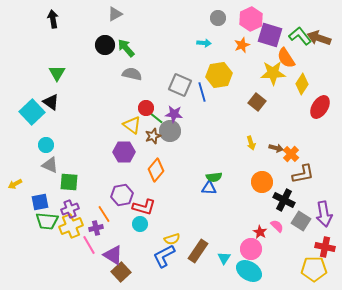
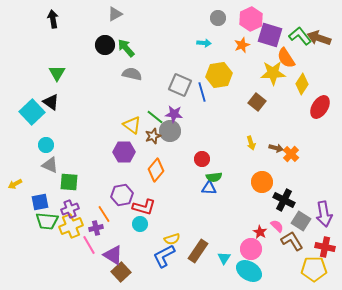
red circle at (146, 108): moved 56 px right, 51 px down
brown L-shape at (303, 174): moved 11 px left, 67 px down; rotated 110 degrees counterclockwise
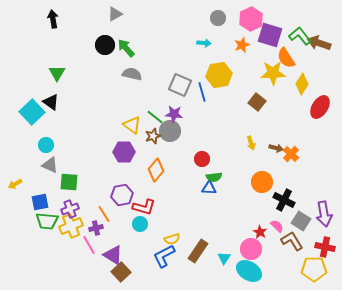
brown arrow at (319, 38): moved 5 px down
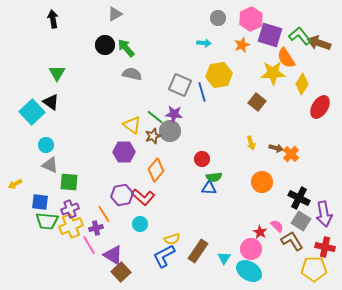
black cross at (284, 200): moved 15 px right, 2 px up
blue square at (40, 202): rotated 18 degrees clockwise
red L-shape at (144, 207): moved 1 px left, 10 px up; rotated 25 degrees clockwise
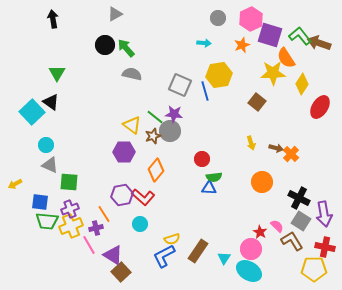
blue line at (202, 92): moved 3 px right, 1 px up
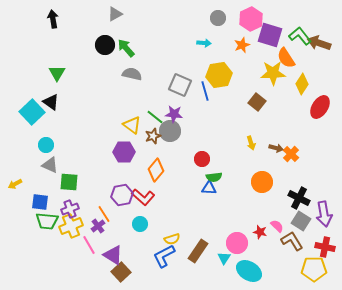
purple cross at (96, 228): moved 2 px right, 2 px up; rotated 24 degrees counterclockwise
red star at (260, 232): rotated 16 degrees counterclockwise
pink circle at (251, 249): moved 14 px left, 6 px up
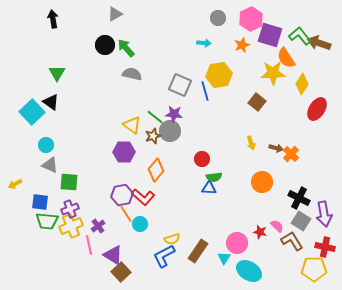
red ellipse at (320, 107): moved 3 px left, 2 px down
orange line at (104, 214): moved 22 px right
pink line at (89, 245): rotated 18 degrees clockwise
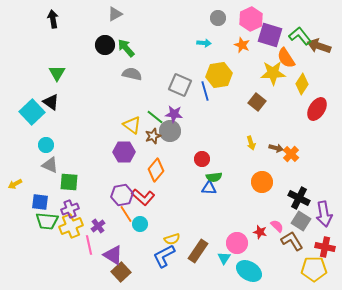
brown arrow at (319, 43): moved 3 px down
orange star at (242, 45): rotated 28 degrees counterclockwise
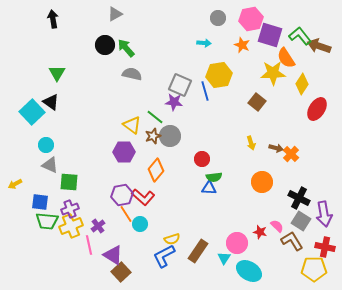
pink hexagon at (251, 19): rotated 15 degrees clockwise
purple star at (174, 114): moved 12 px up
gray circle at (170, 131): moved 5 px down
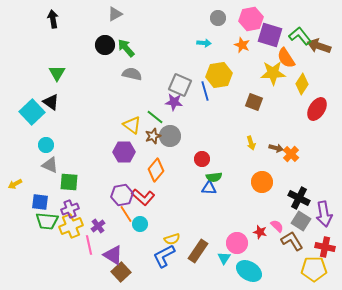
brown square at (257, 102): moved 3 px left; rotated 18 degrees counterclockwise
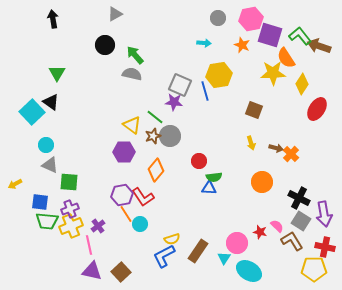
green arrow at (126, 48): moved 9 px right, 7 px down
brown square at (254, 102): moved 8 px down
red circle at (202, 159): moved 3 px left, 2 px down
red L-shape at (143, 197): rotated 15 degrees clockwise
purple triangle at (113, 255): moved 21 px left, 16 px down; rotated 20 degrees counterclockwise
